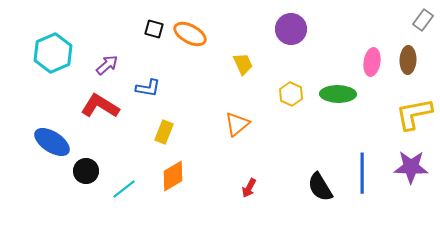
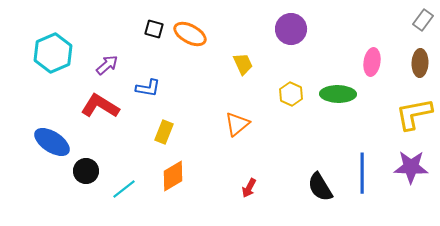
brown ellipse: moved 12 px right, 3 px down
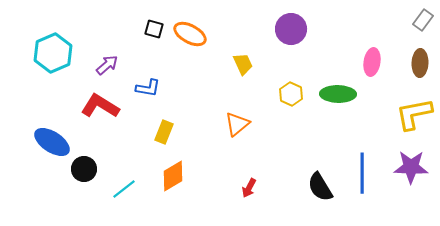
black circle: moved 2 px left, 2 px up
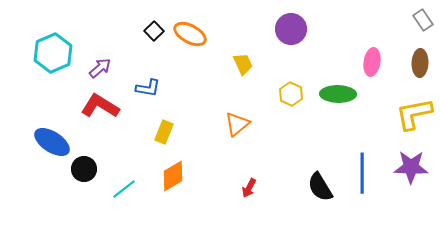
gray rectangle: rotated 70 degrees counterclockwise
black square: moved 2 px down; rotated 30 degrees clockwise
purple arrow: moved 7 px left, 3 px down
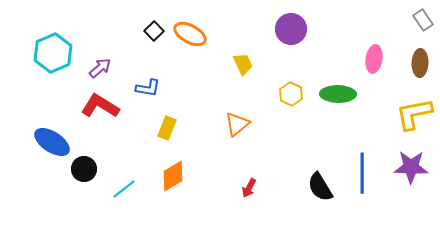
pink ellipse: moved 2 px right, 3 px up
yellow rectangle: moved 3 px right, 4 px up
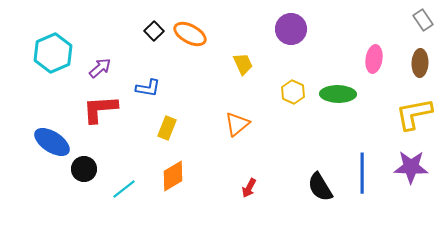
yellow hexagon: moved 2 px right, 2 px up
red L-shape: moved 3 px down; rotated 36 degrees counterclockwise
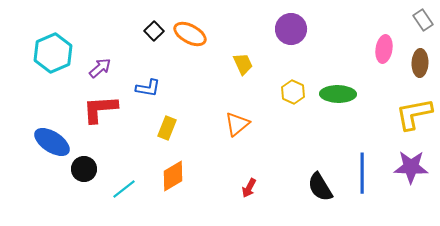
pink ellipse: moved 10 px right, 10 px up
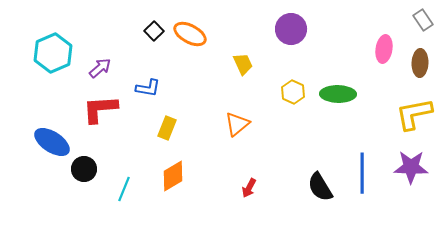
cyan line: rotated 30 degrees counterclockwise
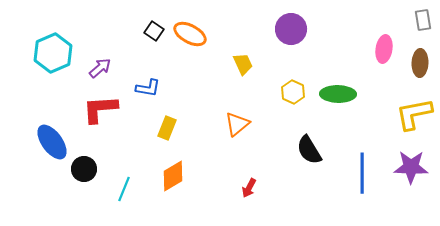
gray rectangle: rotated 25 degrees clockwise
black square: rotated 12 degrees counterclockwise
blue ellipse: rotated 21 degrees clockwise
black semicircle: moved 11 px left, 37 px up
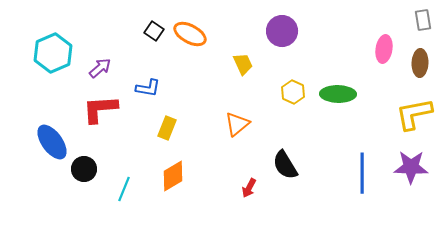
purple circle: moved 9 px left, 2 px down
black semicircle: moved 24 px left, 15 px down
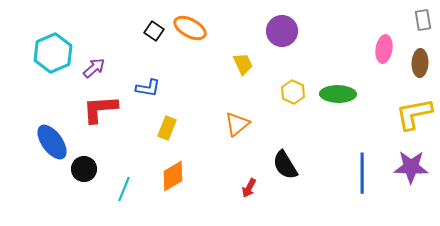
orange ellipse: moved 6 px up
purple arrow: moved 6 px left
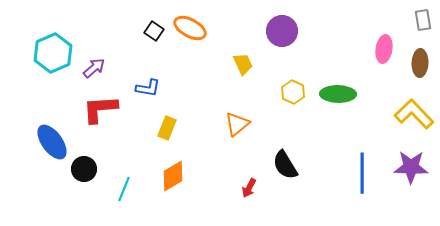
yellow L-shape: rotated 57 degrees clockwise
